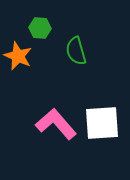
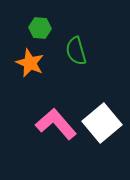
orange star: moved 12 px right, 7 px down
white square: rotated 36 degrees counterclockwise
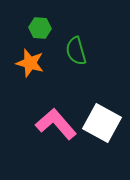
orange star: rotated 8 degrees counterclockwise
white square: rotated 21 degrees counterclockwise
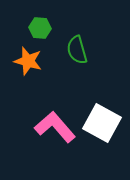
green semicircle: moved 1 px right, 1 px up
orange star: moved 2 px left, 2 px up
pink L-shape: moved 1 px left, 3 px down
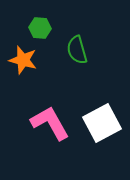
orange star: moved 5 px left, 1 px up
white square: rotated 33 degrees clockwise
pink L-shape: moved 5 px left, 4 px up; rotated 12 degrees clockwise
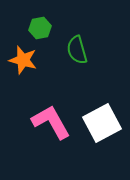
green hexagon: rotated 15 degrees counterclockwise
pink L-shape: moved 1 px right, 1 px up
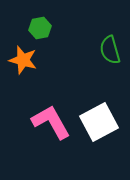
green semicircle: moved 33 px right
white square: moved 3 px left, 1 px up
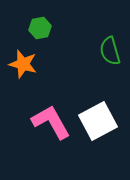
green semicircle: moved 1 px down
orange star: moved 4 px down
white square: moved 1 px left, 1 px up
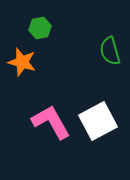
orange star: moved 1 px left, 2 px up
